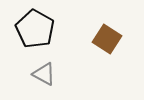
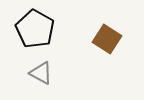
gray triangle: moved 3 px left, 1 px up
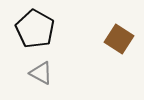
brown square: moved 12 px right
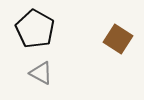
brown square: moved 1 px left
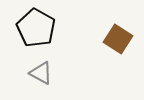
black pentagon: moved 1 px right, 1 px up
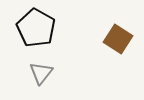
gray triangle: rotated 40 degrees clockwise
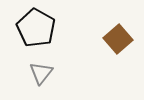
brown square: rotated 16 degrees clockwise
